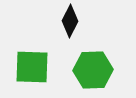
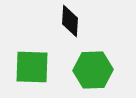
black diamond: rotated 24 degrees counterclockwise
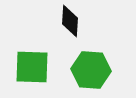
green hexagon: moved 2 px left; rotated 6 degrees clockwise
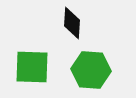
black diamond: moved 2 px right, 2 px down
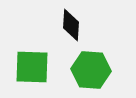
black diamond: moved 1 px left, 2 px down
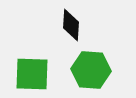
green square: moved 7 px down
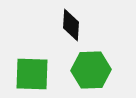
green hexagon: rotated 6 degrees counterclockwise
